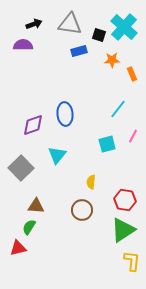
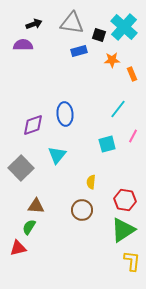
gray triangle: moved 2 px right, 1 px up
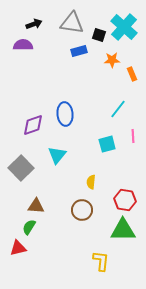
pink line: rotated 32 degrees counterclockwise
green triangle: rotated 32 degrees clockwise
yellow L-shape: moved 31 px left
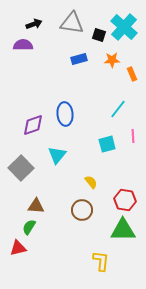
blue rectangle: moved 8 px down
yellow semicircle: rotated 136 degrees clockwise
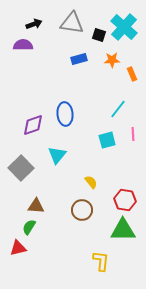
pink line: moved 2 px up
cyan square: moved 4 px up
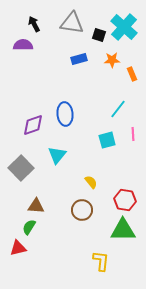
black arrow: rotated 98 degrees counterclockwise
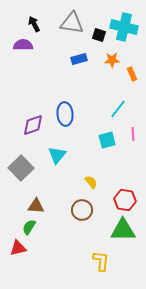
cyan cross: rotated 28 degrees counterclockwise
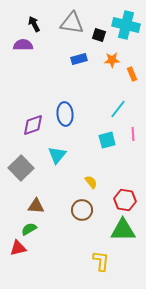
cyan cross: moved 2 px right, 2 px up
green semicircle: moved 2 px down; rotated 28 degrees clockwise
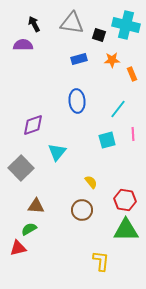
blue ellipse: moved 12 px right, 13 px up
cyan triangle: moved 3 px up
green triangle: moved 3 px right
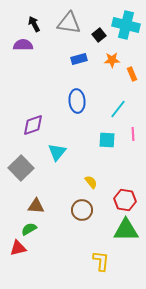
gray triangle: moved 3 px left
black square: rotated 32 degrees clockwise
cyan square: rotated 18 degrees clockwise
